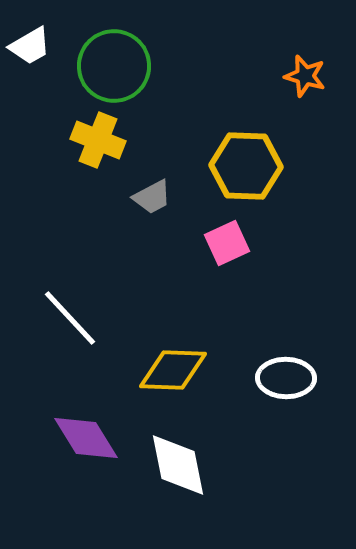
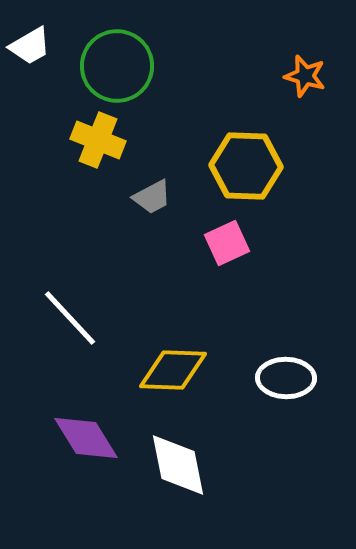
green circle: moved 3 px right
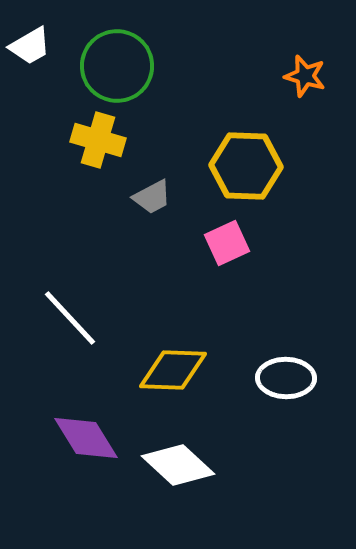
yellow cross: rotated 6 degrees counterclockwise
white diamond: rotated 36 degrees counterclockwise
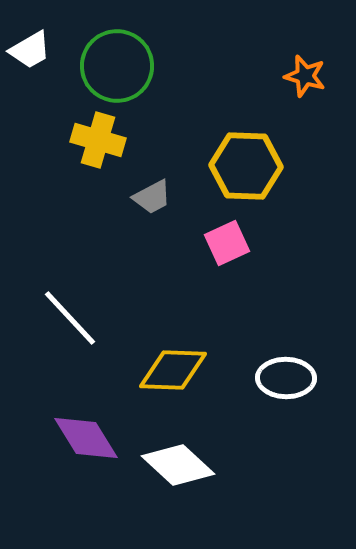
white trapezoid: moved 4 px down
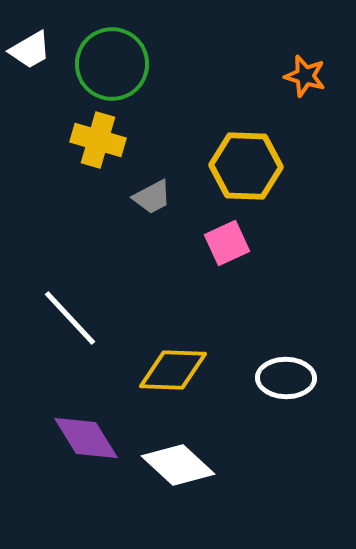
green circle: moved 5 px left, 2 px up
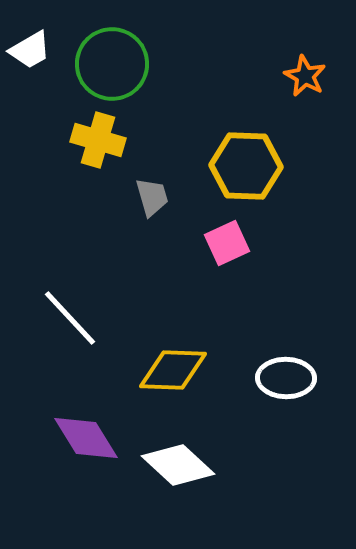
orange star: rotated 12 degrees clockwise
gray trapezoid: rotated 78 degrees counterclockwise
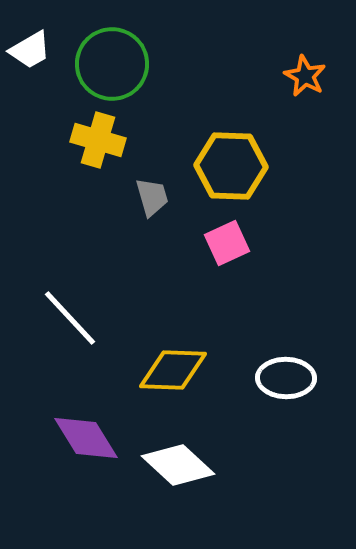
yellow hexagon: moved 15 px left
